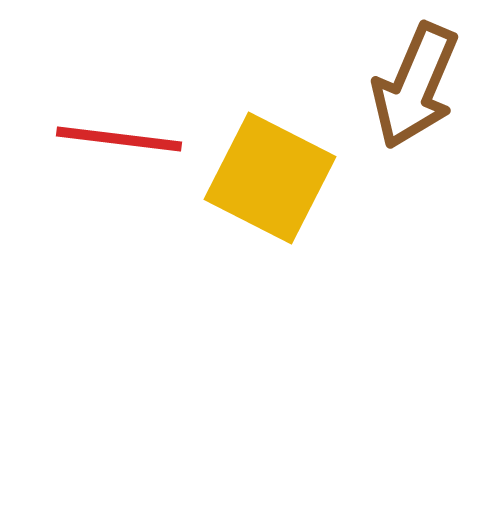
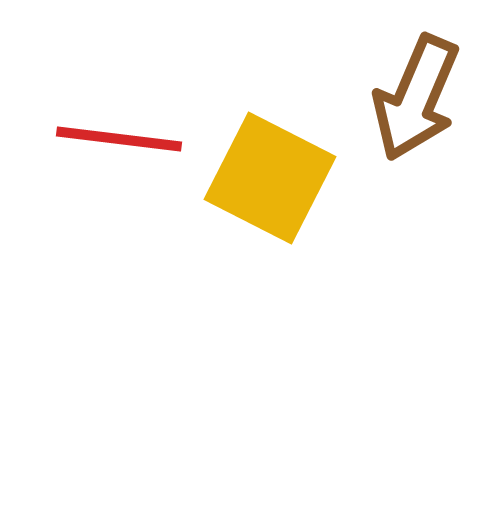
brown arrow: moved 1 px right, 12 px down
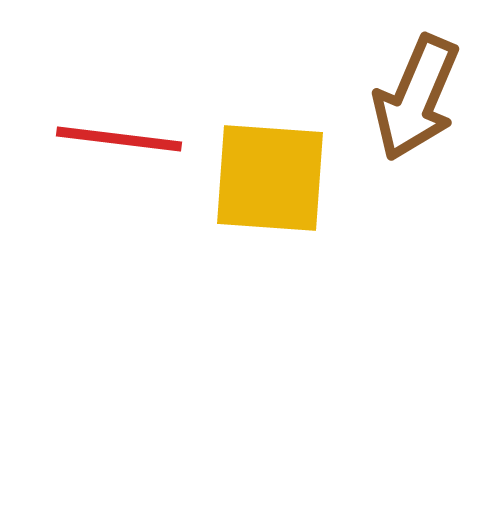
yellow square: rotated 23 degrees counterclockwise
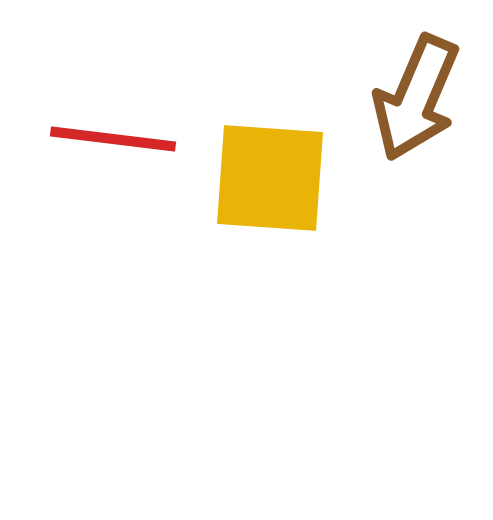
red line: moved 6 px left
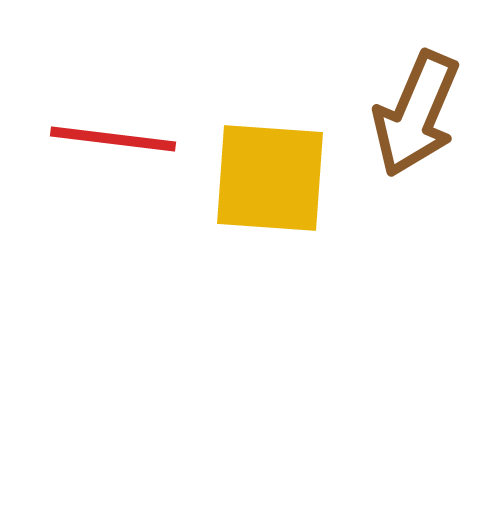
brown arrow: moved 16 px down
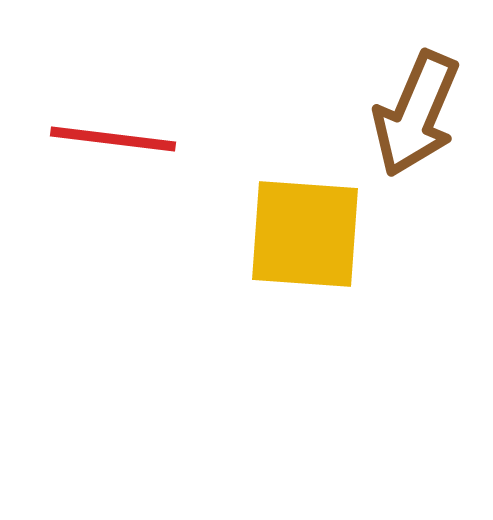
yellow square: moved 35 px right, 56 px down
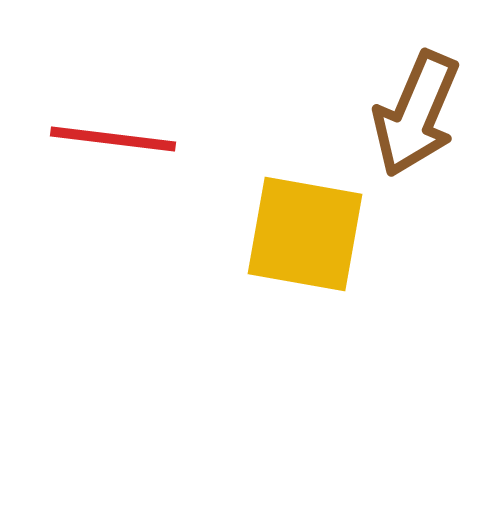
yellow square: rotated 6 degrees clockwise
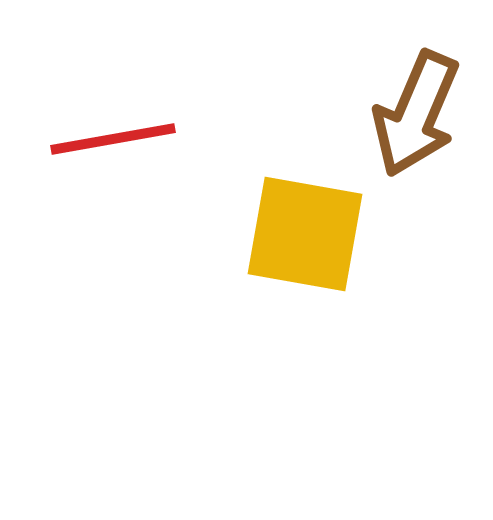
red line: rotated 17 degrees counterclockwise
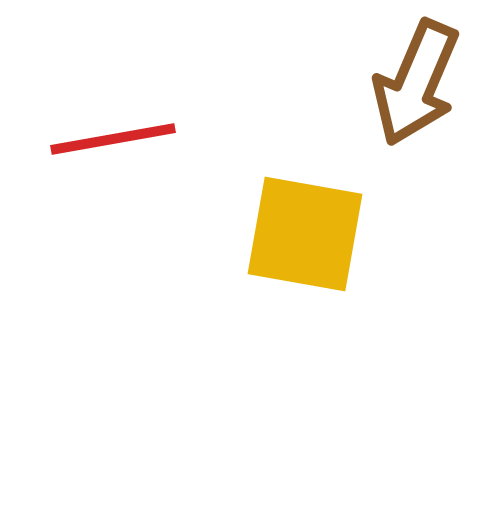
brown arrow: moved 31 px up
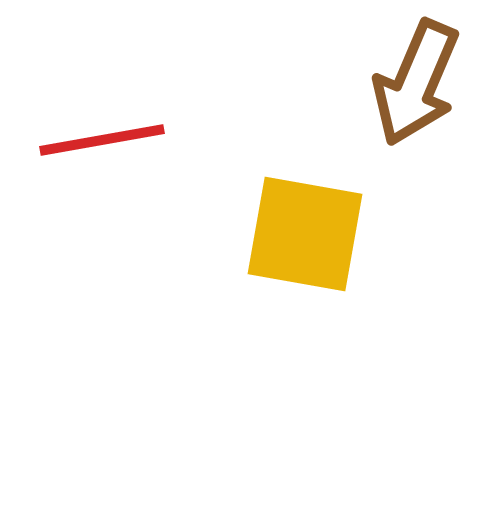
red line: moved 11 px left, 1 px down
